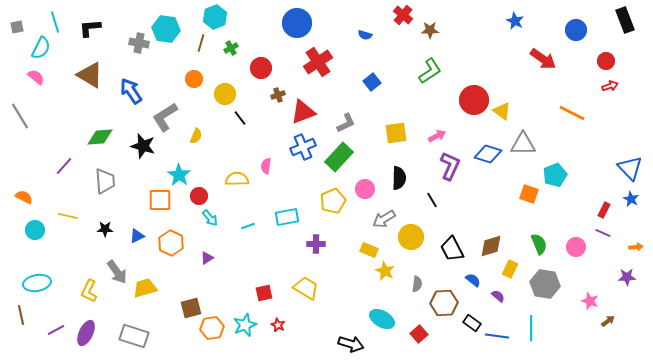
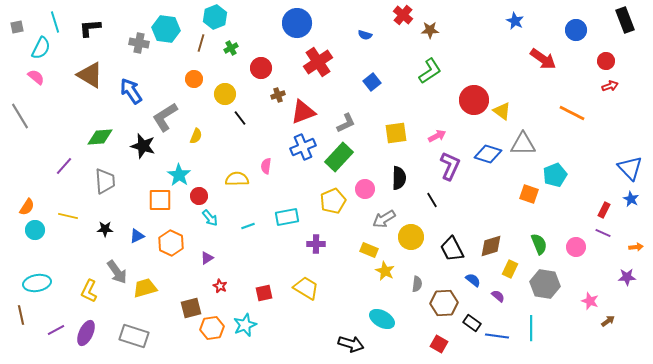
orange semicircle at (24, 197): moved 3 px right, 10 px down; rotated 96 degrees clockwise
red star at (278, 325): moved 58 px left, 39 px up
red square at (419, 334): moved 20 px right, 10 px down; rotated 18 degrees counterclockwise
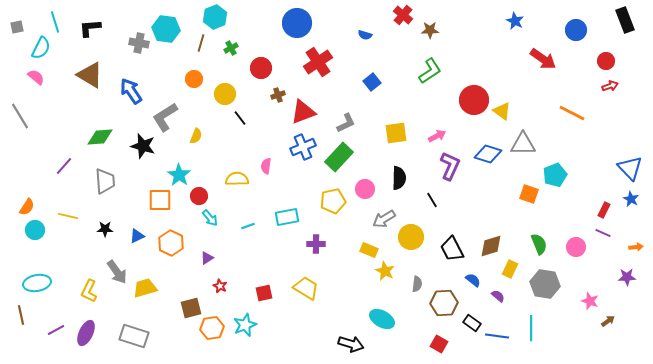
yellow pentagon at (333, 201): rotated 10 degrees clockwise
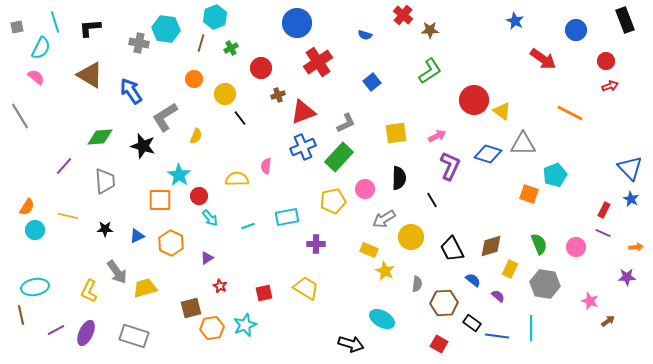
orange line at (572, 113): moved 2 px left
cyan ellipse at (37, 283): moved 2 px left, 4 px down
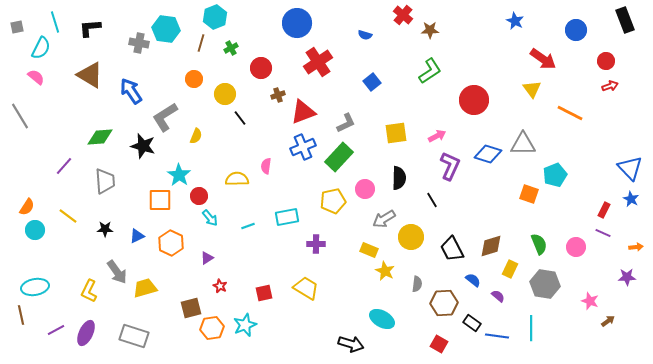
yellow triangle at (502, 111): moved 30 px right, 22 px up; rotated 18 degrees clockwise
yellow line at (68, 216): rotated 24 degrees clockwise
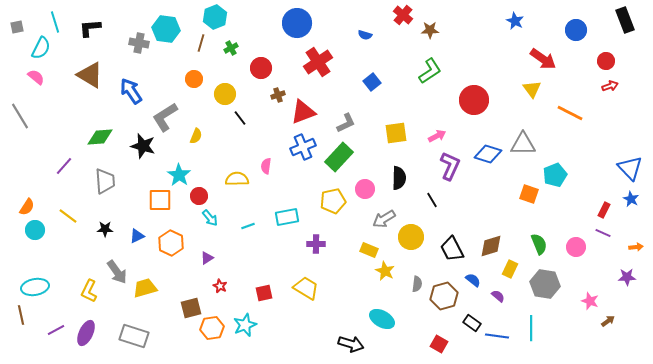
brown hexagon at (444, 303): moved 7 px up; rotated 12 degrees counterclockwise
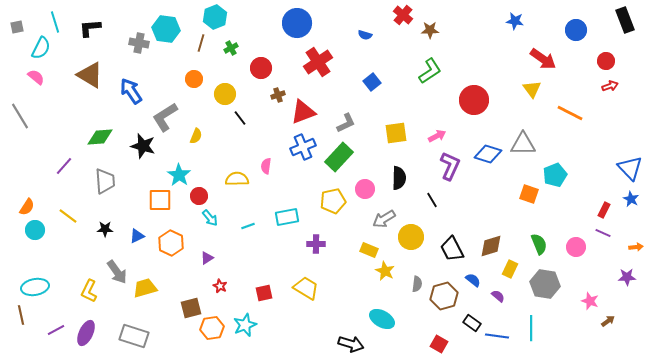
blue star at (515, 21): rotated 18 degrees counterclockwise
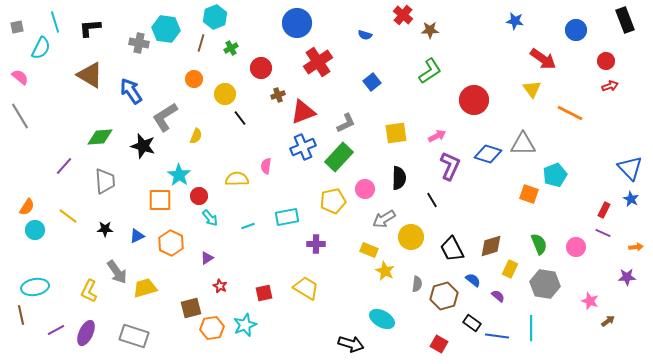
pink semicircle at (36, 77): moved 16 px left
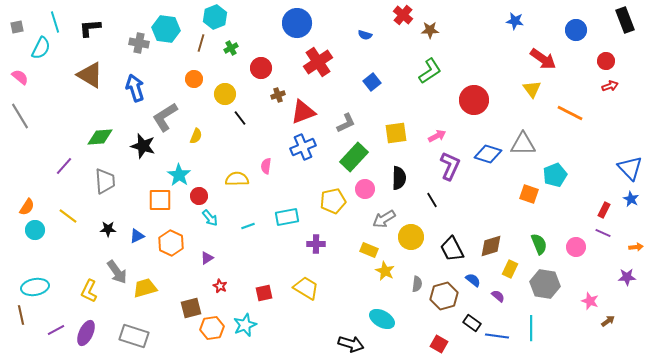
blue arrow at (131, 91): moved 4 px right, 3 px up; rotated 16 degrees clockwise
green rectangle at (339, 157): moved 15 px right
black star at (105, 229): moved 3 px right
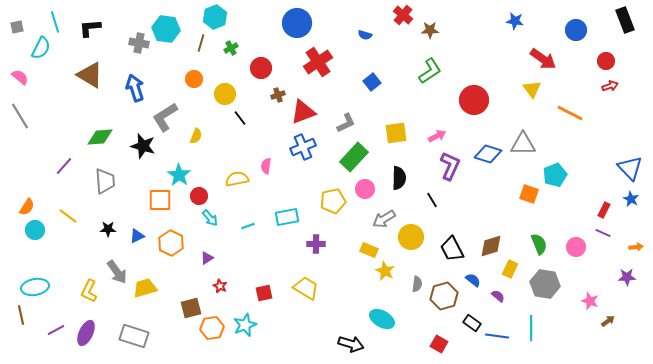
yellow semicircle at (237, 179): rotated 10 degrees counterclockwise
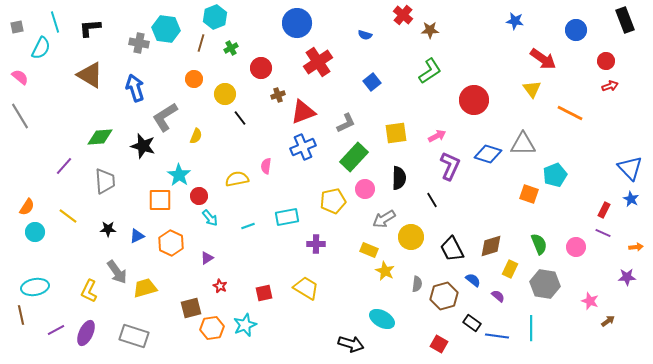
cyan circle at (35, 230): moved 2 px down
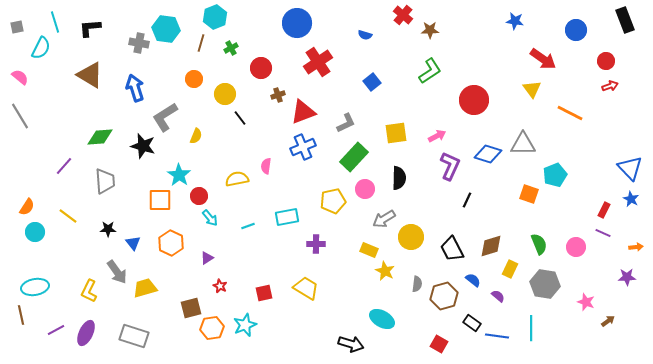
black line at (432, 200): moved 35 px right; rotated 56 degrees clockwise
blue triangle at (137, 236): moved 4 px left, 7 px down; rotated 42 degrees counterclockwise
pink star at (590, 301): moved 4 px left, 1 px down
